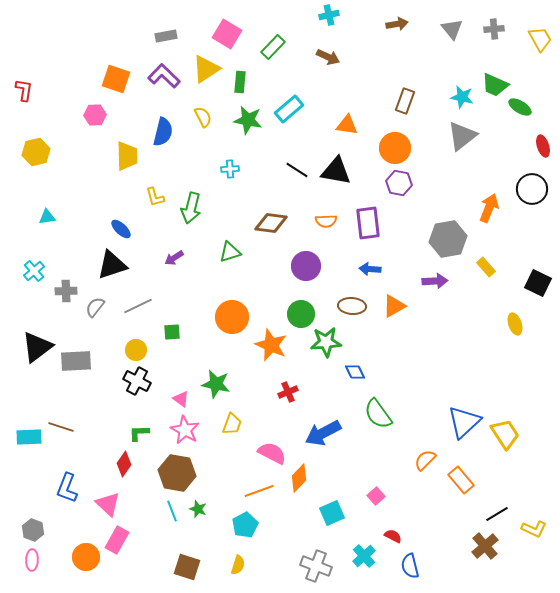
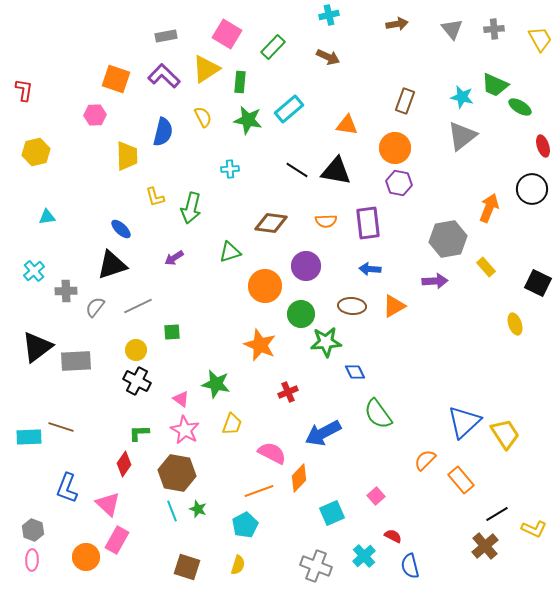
orange circle at (232, 317): moved 33 px right, 31 px up
orange star at (271, 345): moved 11 px left
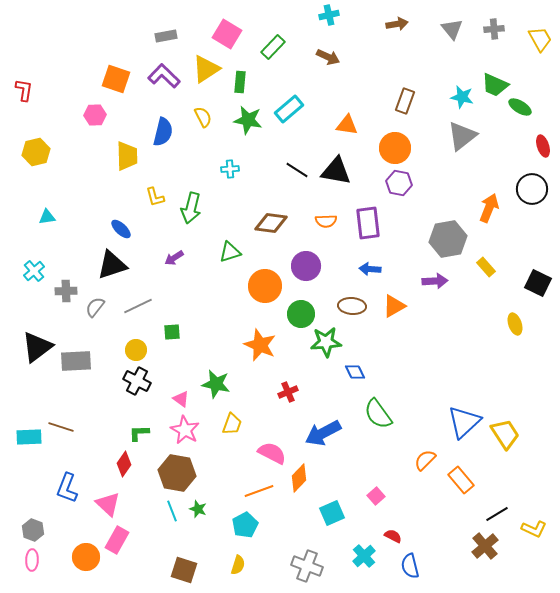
gray cross at (316, 566): moved 9 px left
brown square at (187, 567): moved 3 px left, 3 px down
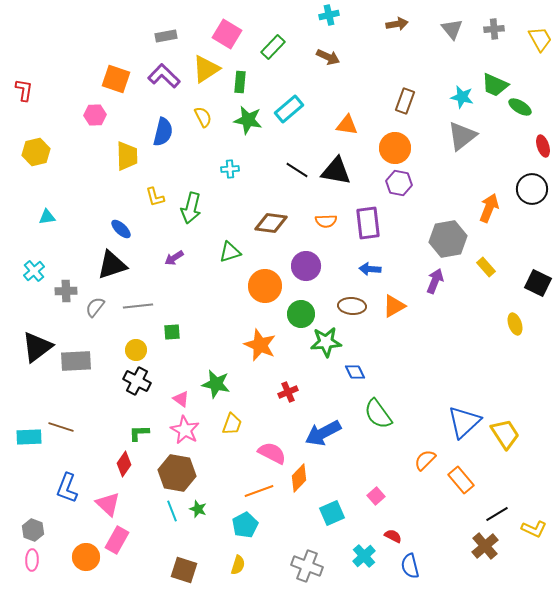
purple arrow at (435, 281): rotated 65 degrees counterclockwise
gray line at (138, 306): rotated 20 degrees clockwise
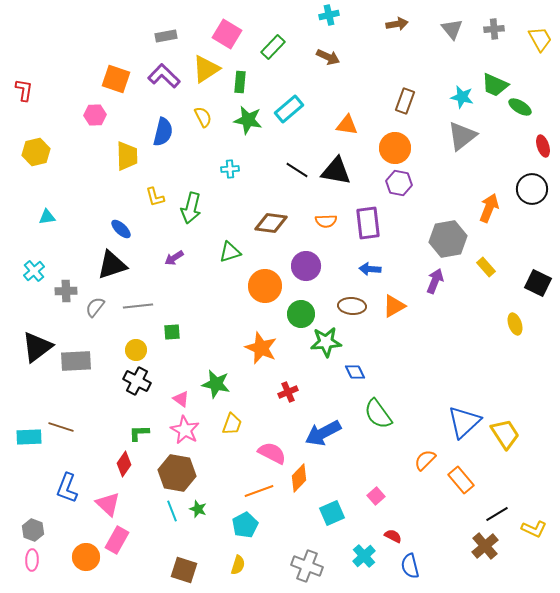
orange star at (260, 345): moved 1 px right, 3 px down
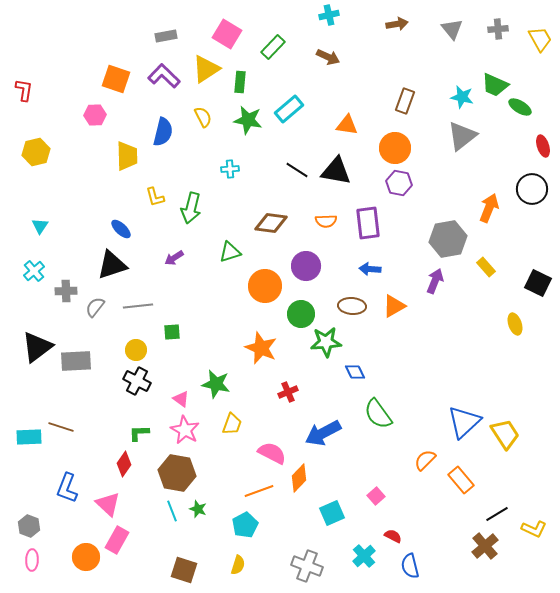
gray cross at (494, 29): moved 4 px right
cyan triangle at (47, 217): moved 7 px left, 9 px down; rotated 48 degrees counterclockwise
gray hexagon at (33, 530): moved 4 px left, 4 px up
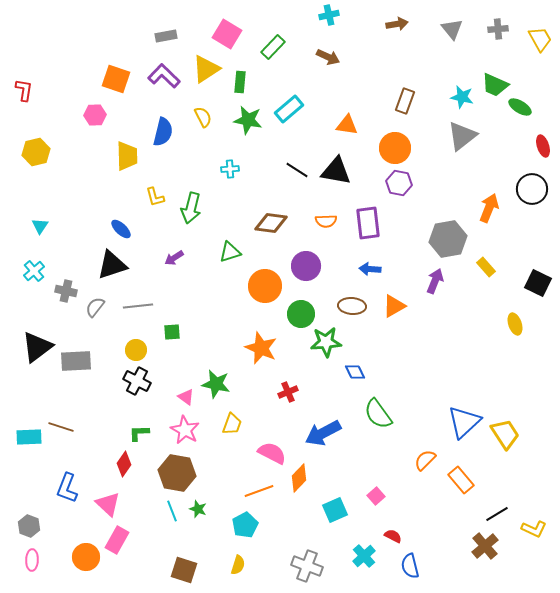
gray cross at (66, 291): rotated 15 degrees clockwise
pink triangle at (181, 399): moved 5 px right, 2 px up
cyan square at (332, 513): moved 3 px right, 3 px up
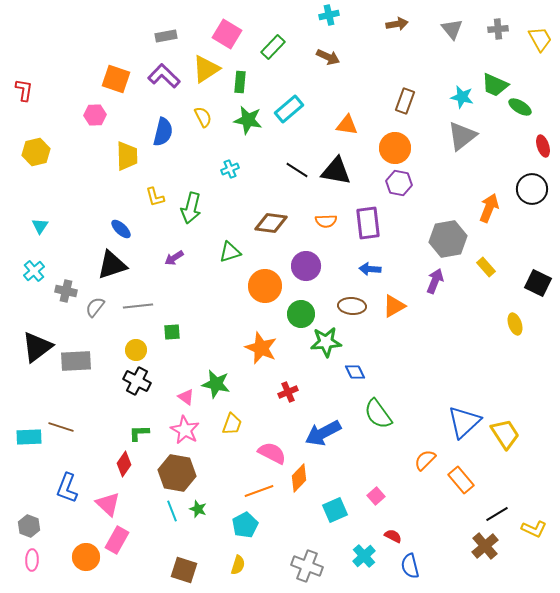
cyan cross at (230, 169): rotated 18 degrees counterclockwise
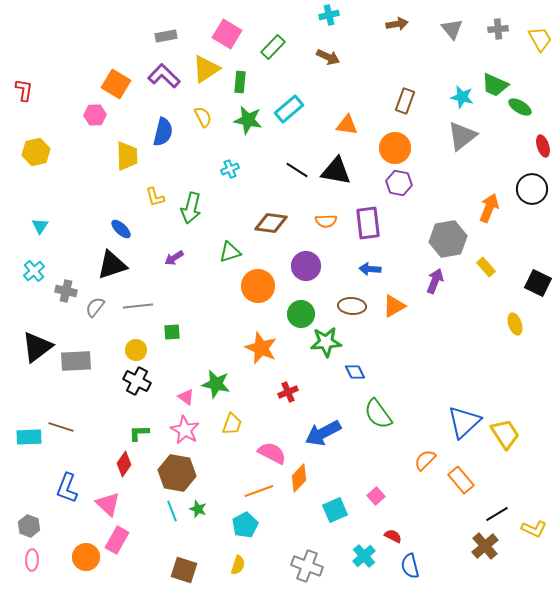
orange square at (116, 79): moved 5 px down; rotated 12 degrees clockwise
orange circle at (265, 286): moved 7 px left
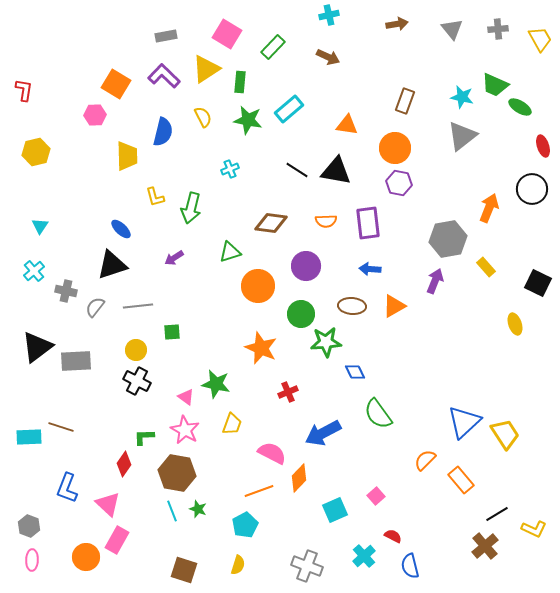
green L-shape at (139, 433): moved 5 px right, 4 px down
